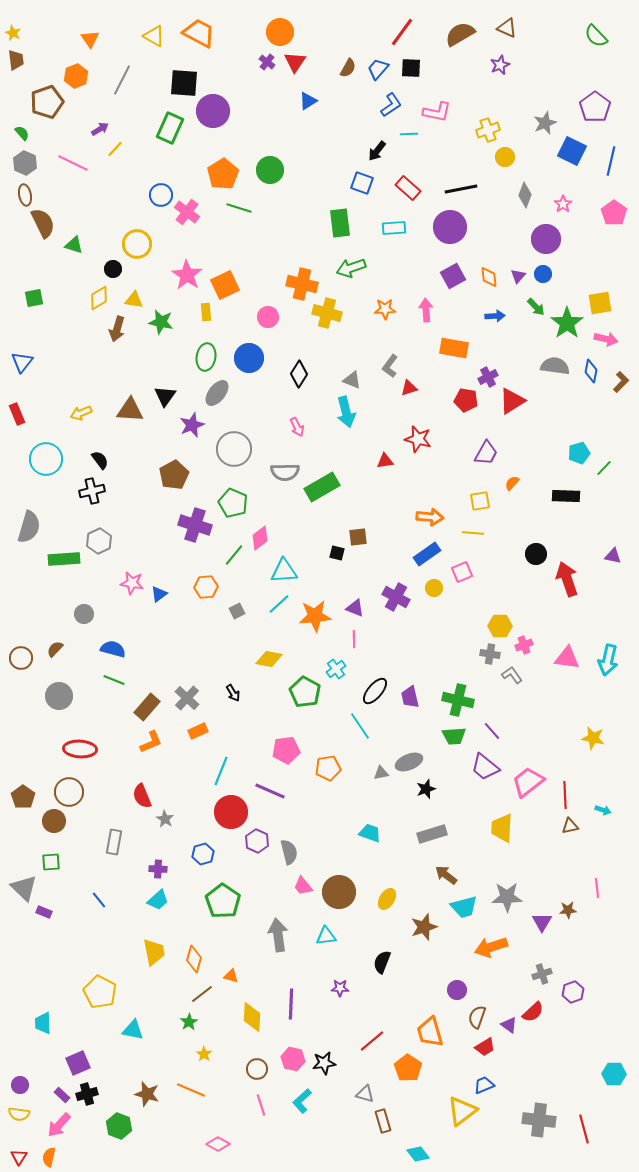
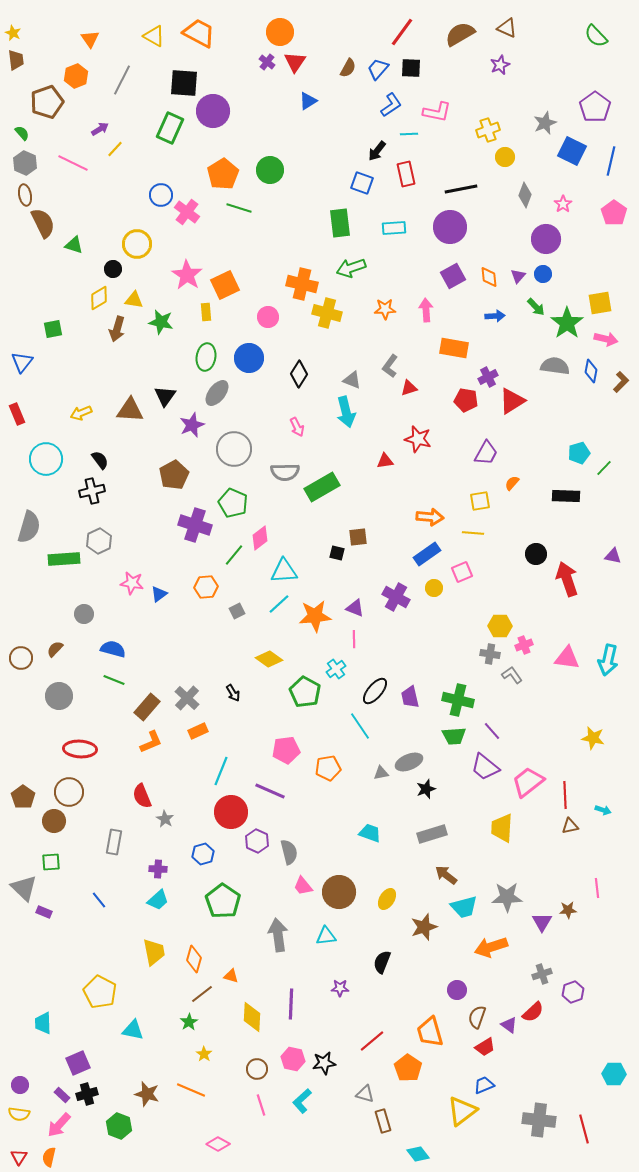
red rectangle at (408, 188): moved 2 px left, 14 px up; rotated 35 degrees clockwise
green square at (34, 298): moved 19 px right, 31 px down
yellow diamond at (269, 659): rotated 24 degrees clockwise
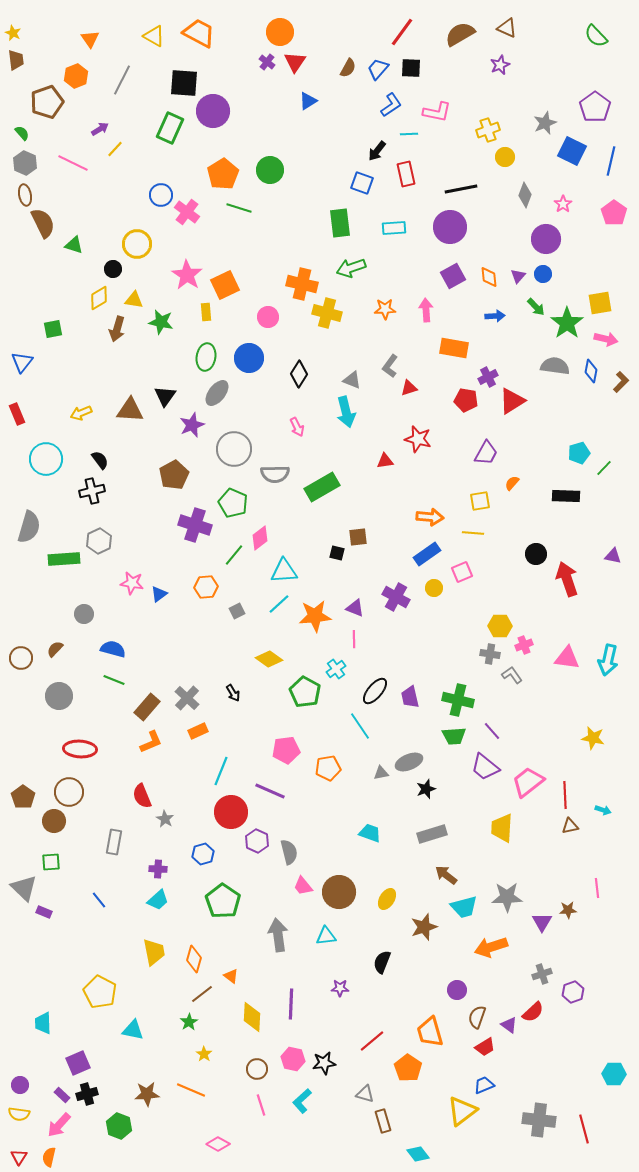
gray semicircle at (285, 472): moved 10 px left, 2 px down
orange triangle at (231, 976): rotated 21 degrees clockwise
brown star at (147, 1094): rotated 20 degrees counterclockwise
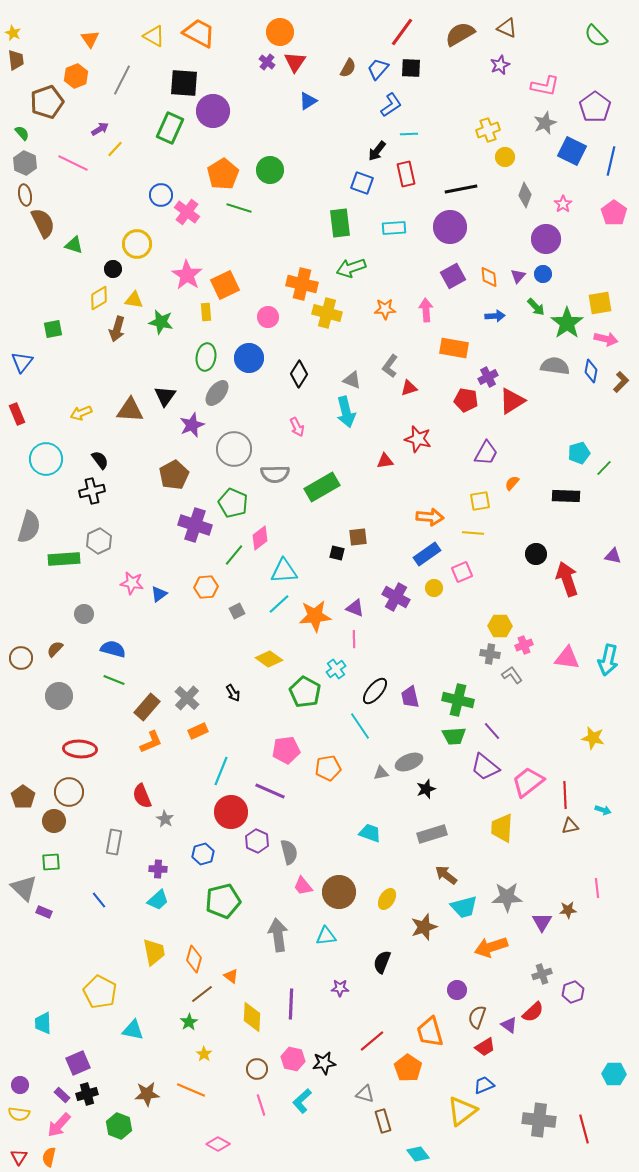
pink L-shape at (437, 112): moved 108 px right, 26 px up
green pentagon at (223, 901): rotated 24 degrees clockwise
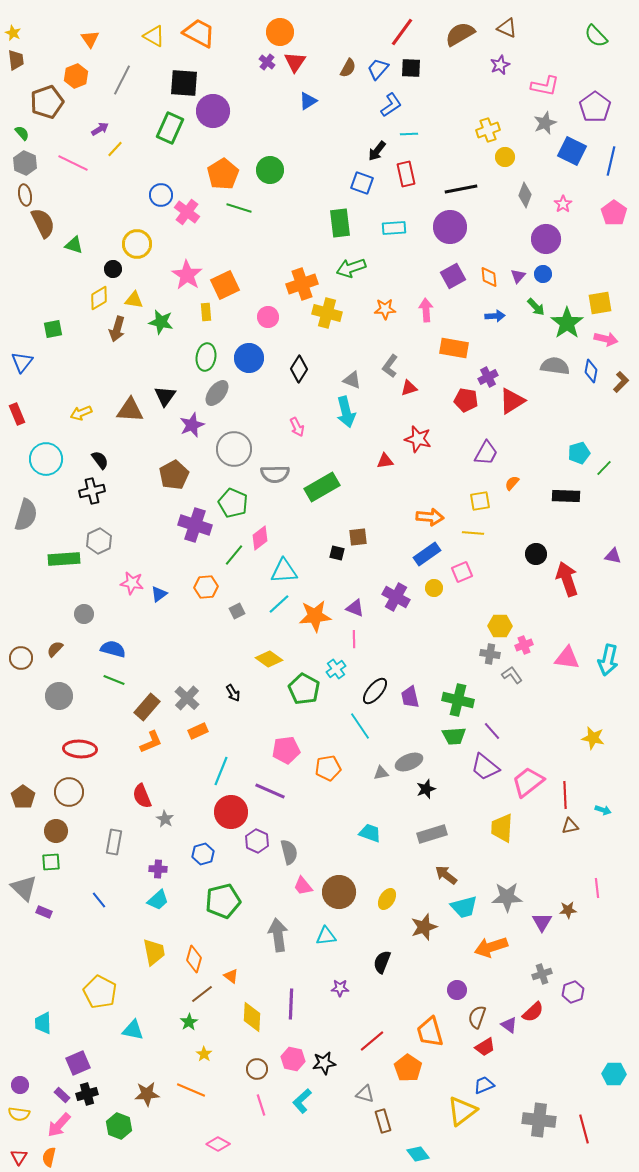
orange cross at (302, 284): rotated 32 degrees counterclockwise
black diamond at (299, 374): moved 5 px up
gray semicircle at (29, 527): moved 3 px left, 12 px up
green pentagon at (305, 692): moved 1 px left, 3 px up
brown circle at (54, 821): moved 2 px right, 10 px down
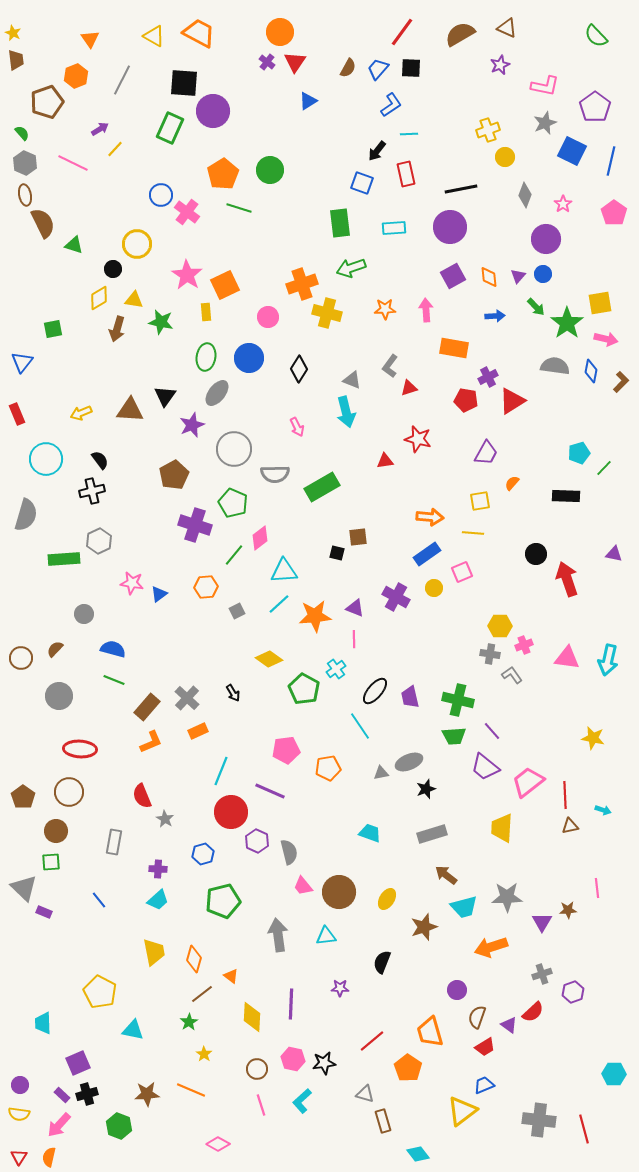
purple triangle at (613, 556): moved 1 px right, 2 px up
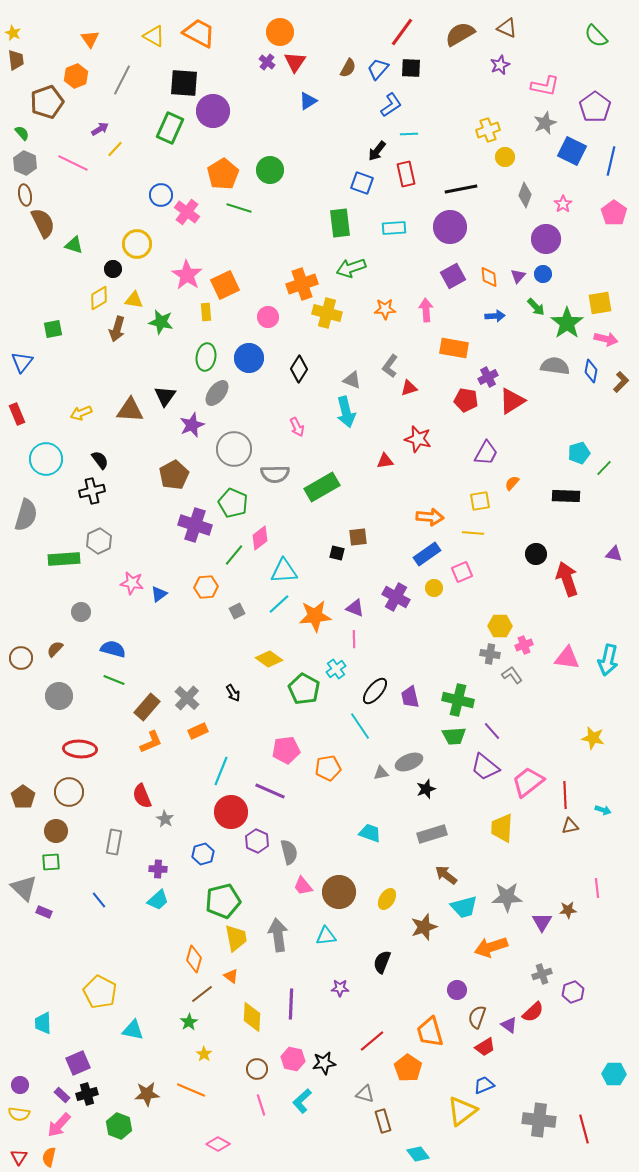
gray circle at (84, 614): moved 3 px left, 2 px up
yellow trapezoid at (154, 952): moved 82 px right, 14 px up
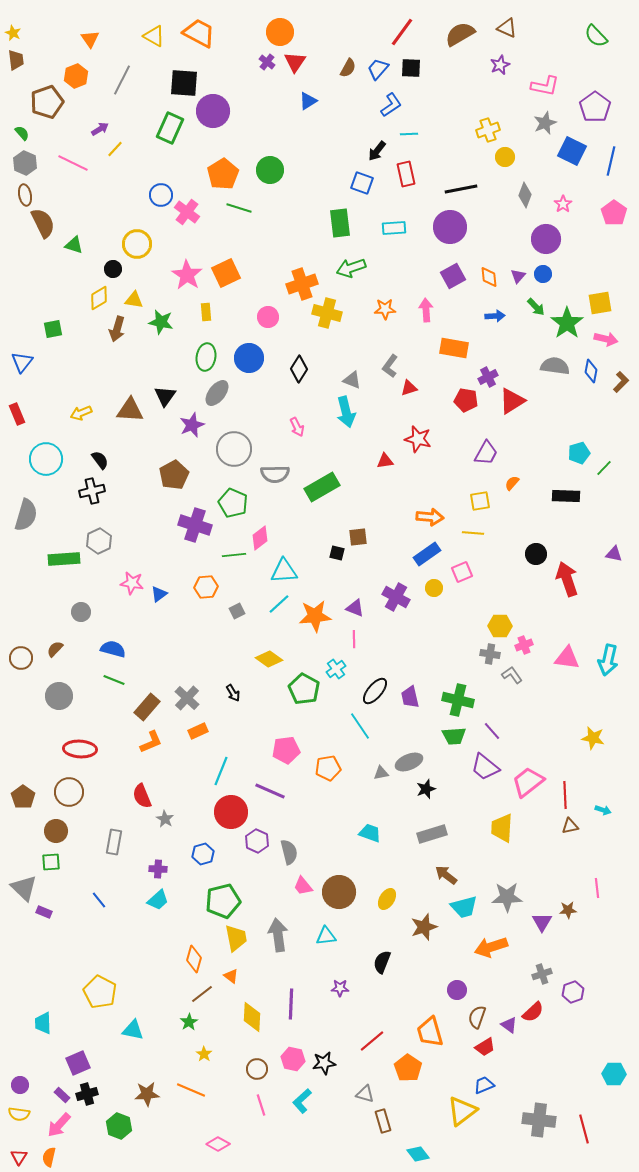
orange square at (225, 285): moved 1 px right, 12 px up
green line at (234, 555): rotated 45 degrees clockwise
